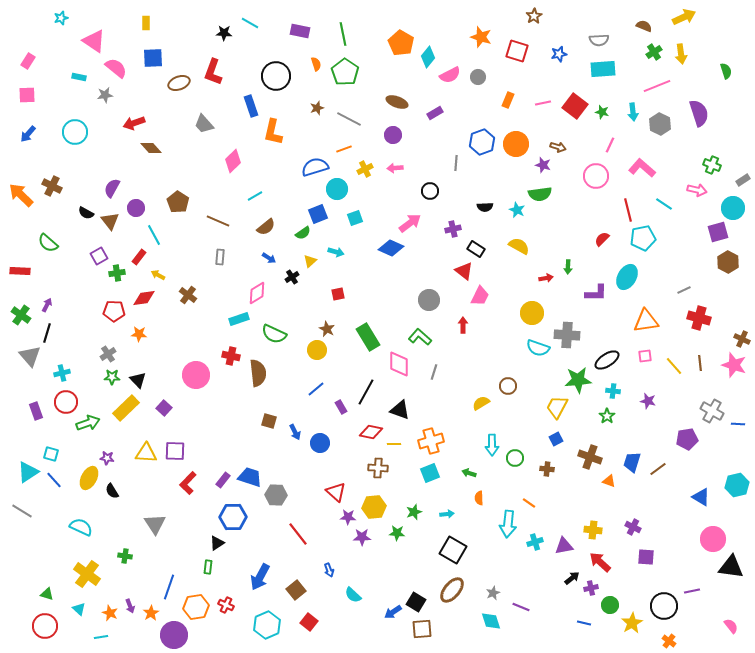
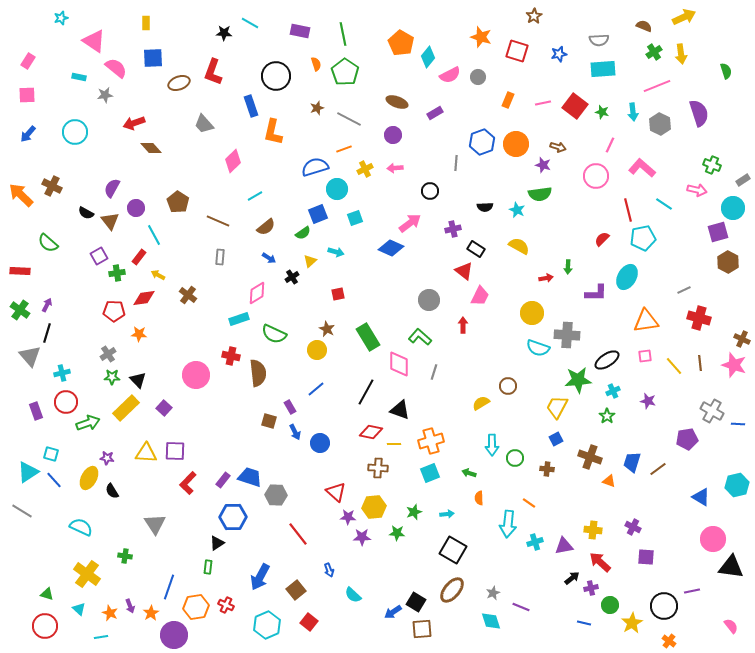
green cross at (21, 315): moved 1 px left, 5 px up
cyan cross at (613, 391): rotated 32 degrees counterclockwise
purple rectangle at (341, 407): moved 51 px left
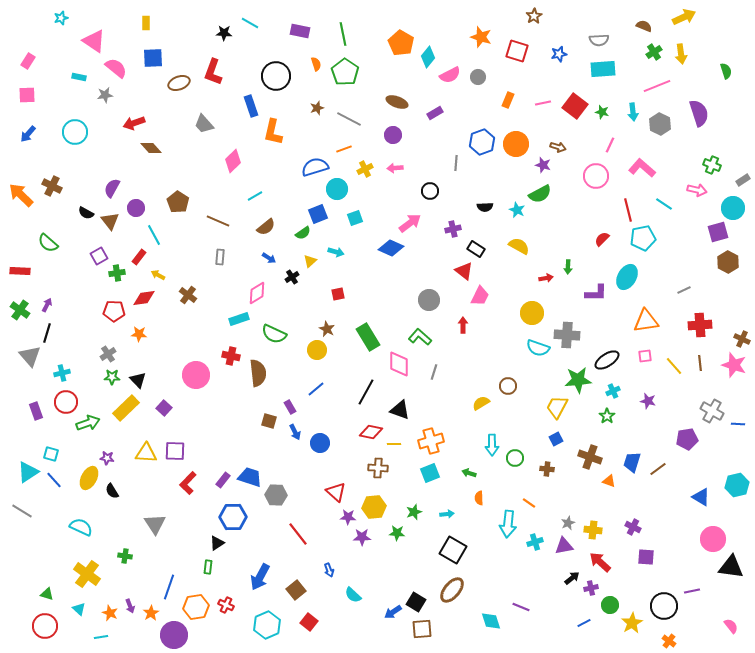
green semicircle at (540, 194): rotated 20 degrees counterclockwise
red cross at (699, 318): moved 1 px right, 7 px down; rotated 20 degrees counterclockwise
gray star at (493, 593): moved 75 px right, 70 px up
blue line at (584, 623): rotated 40 degrees counterclockwise
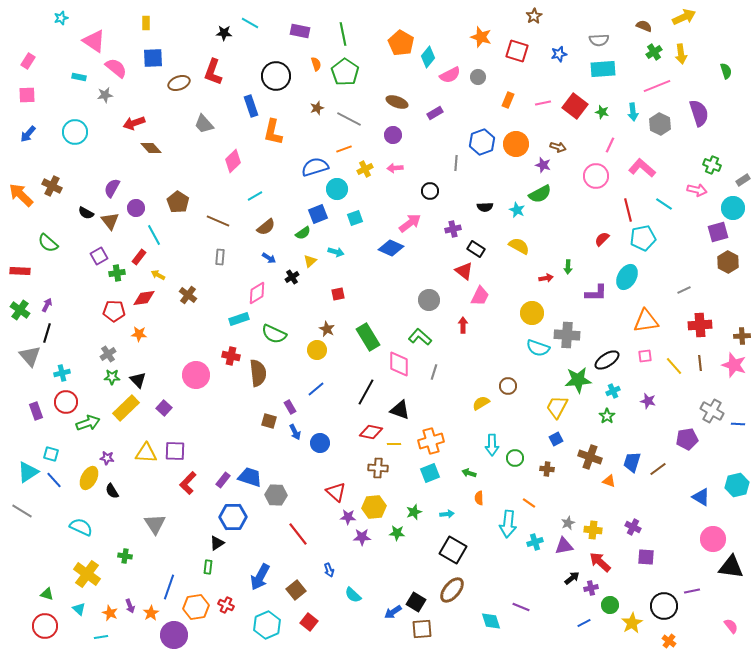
brown cross at (742, 339): moved 3 px up; rotated 28 degrees counterclockwise
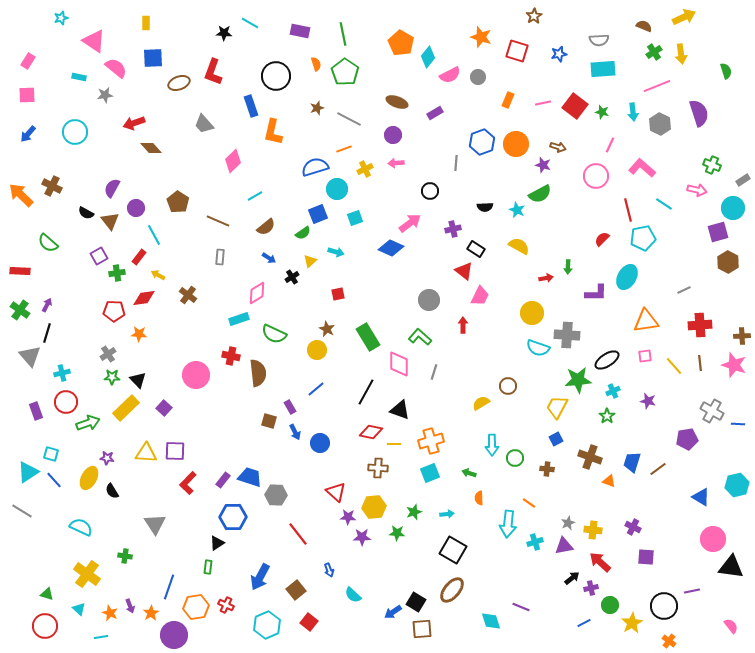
pink arrow at (395, 168): moved 1 px right, 5 px up
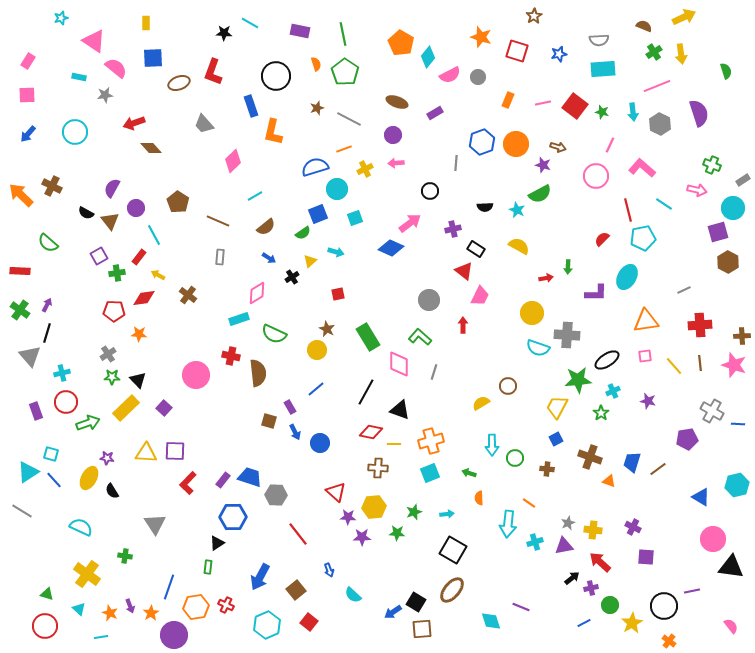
green star at (607, 416): moved 6 px left, 3 px up
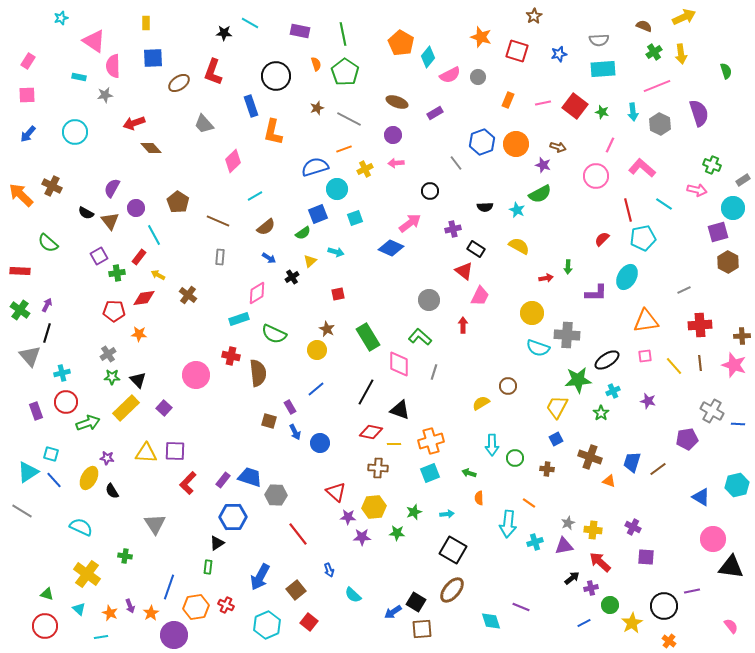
pink semicircle at (116, 68): moved 3 px left, 2 px up; rotated 130 degrees counterclockwise
brown ellipse at (179, 83): rotated 15 degrees counterclockwise
gray line at (456, 163): rotated 42 degrees counterclockwise
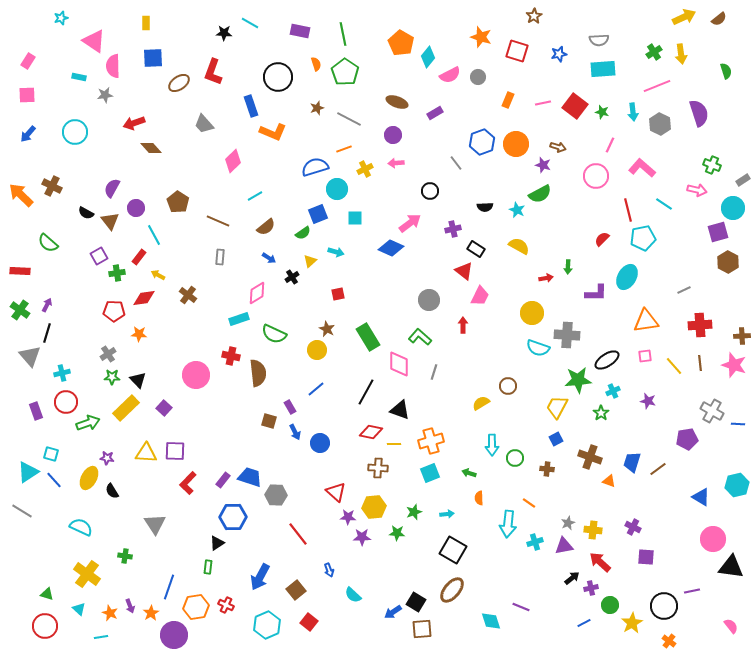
brown semicircle at (644, 26): moved 75 px right, 7 px up; rotated 119 degrees clockwise
black circle at (276, 76): moved 2 px right, 1 px down
orange L-shape at (273, 132): rotated 80 degrees counterclockwise
cyan square at (355, 218): rotated 21 degrees clockwise
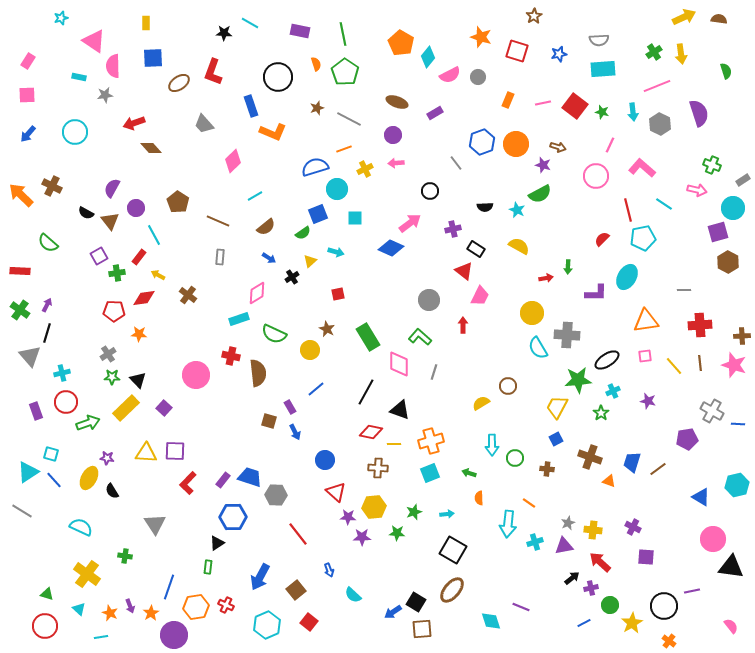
brown semicircle at (719, 19): rotated 133 degrees counterclockwise
gray line at (684, 290): rotated 24 degrees clockwise
cyan semicircle at (538, 348): rotated 40 degrees clockwise
yellow circle at (317, 350): moved 7 px left
blue circle at (320, 443): moved 5 px right, 17 px down
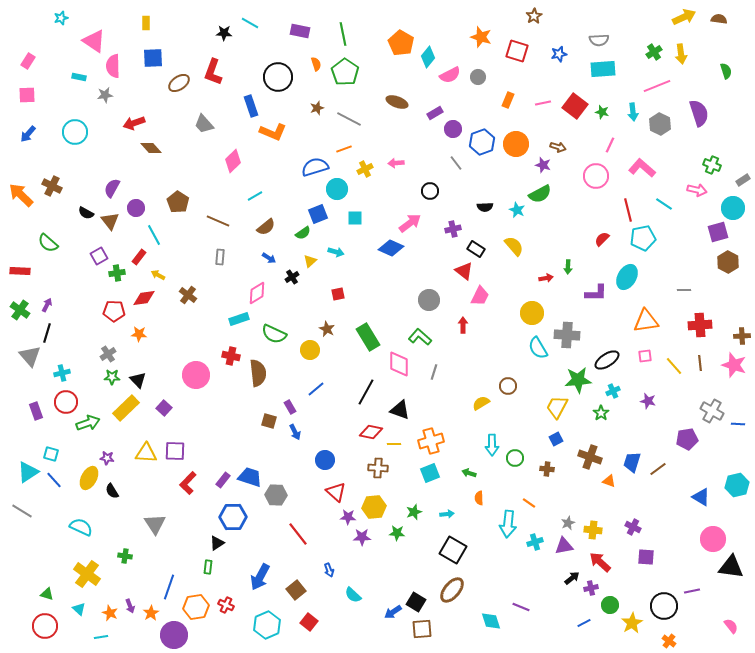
purple circle at (393, 135): moved 60 px right, 6 px up
yellow semicircle at (519, 246): moved 5 px left; rotated 20 degrees clockwise
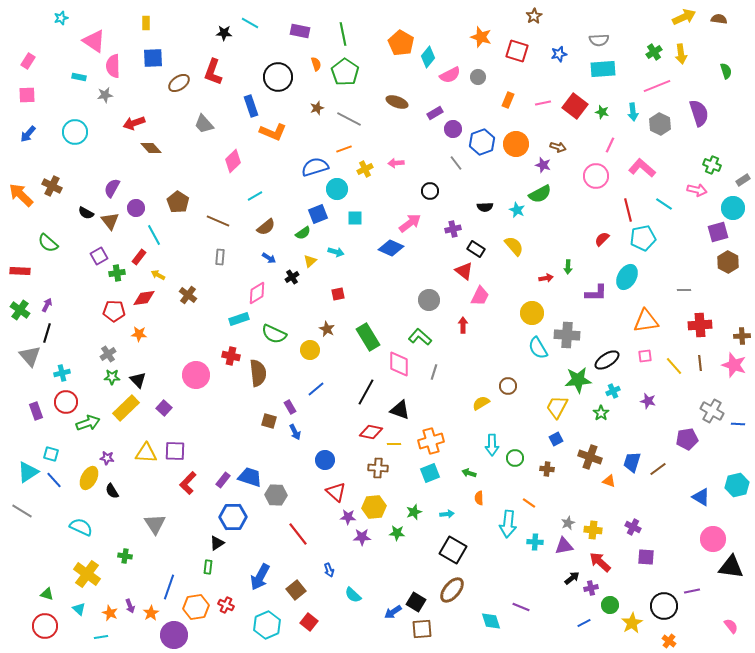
cyan cross at (535, 542): rotated 21 degrees clockwise
